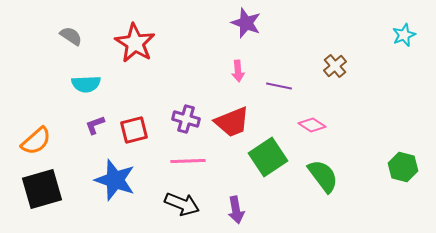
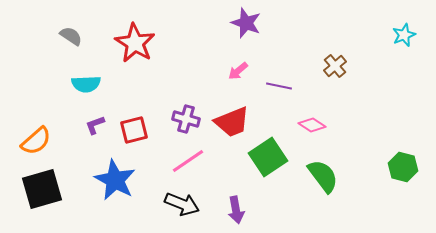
pink arrow: rotated 55 degrees clockwise
pink line: rotated 32 degrees counterclockwise
blue star: rotated 9 degrees clockwise
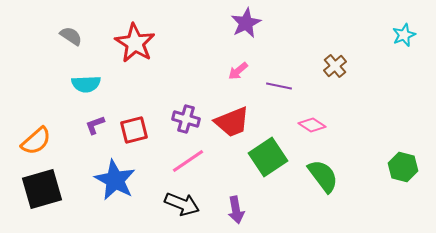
purple star: rotated 24 degrees clockwise
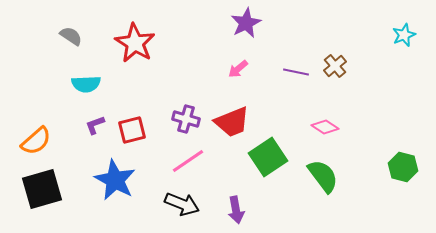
pink arrow: moved 2 px up
purple line: moved 17 px right, 14 px up
pink diamond: moved 13 px right, 2 px down
red square: moved 2 px left
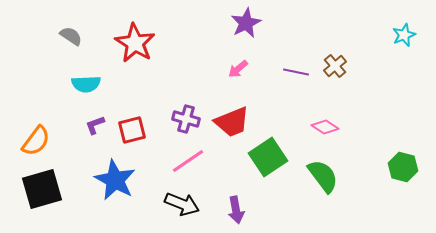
orange semicircle: rotated 12 degrees counterclockwise
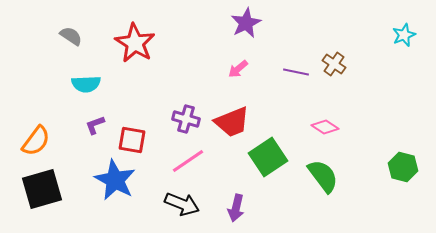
brown cross: moved 1 px left, 2 px up; rotated 15 degrees counterclockwise
red square: moved 10 px down; rotated 24 degrees clockwise
purple arrow: moved 2 px up; rotated 24 degrees clockwise
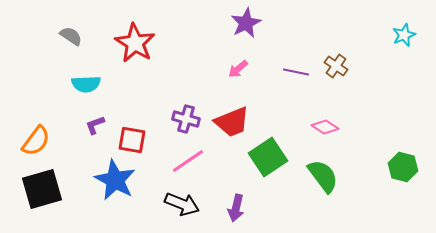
brown cross: moved 2 px right, 2 px down
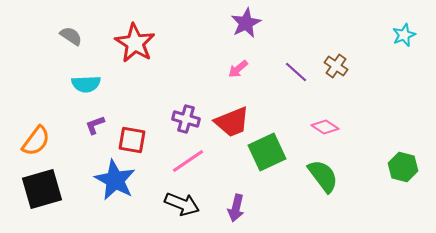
purple line: rotated 30 degrees clockwise
green square: moved 1 px left, 5 px up; rotated 9 degrees clockwise
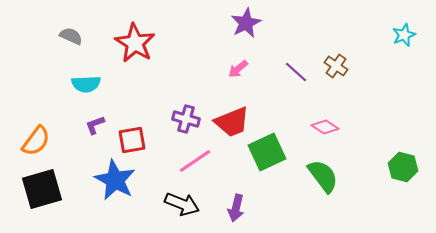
gray semicircle: rotated 10 degrees counterclockwise
red square: rotated 20 degrees counterclockwise
pink line: moved 7 px right
